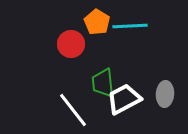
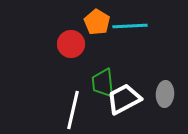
white line: rotated 51 degrees clockwise
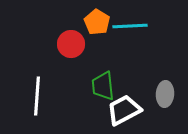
green trapezoid: moved 3 px down
white trapezoid: moved 11 px down
white line: moved 36 px left, 14 px up; rotated 9 degrees counterclockwise
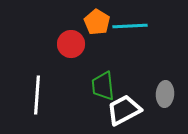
white line: moved 1 px up
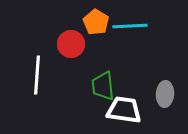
orange pentagon: moved 1 px left
white line: moved 20 px up
white trapezoid: rotated 36 degrees clockwise
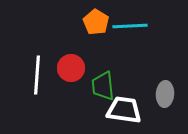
red circle: moved 24 px down
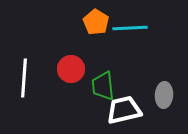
cyan line: moved 2 px down
red circle: moved 1 px down
white line: moved 13 px left, 3 px down
gray ellipse: moved 1 px left, 1 px down
white trapezoid: rotated 21 degrees counterclockwise
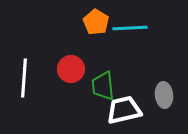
gray ellipse: rotated 10 degrees counterclockwise
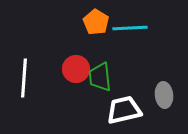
red circle: moved 5 px right
green trapezoid: moved 3 px left, 9 px up
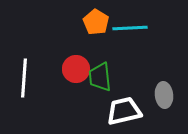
white trapezoid: moved 1 px down
